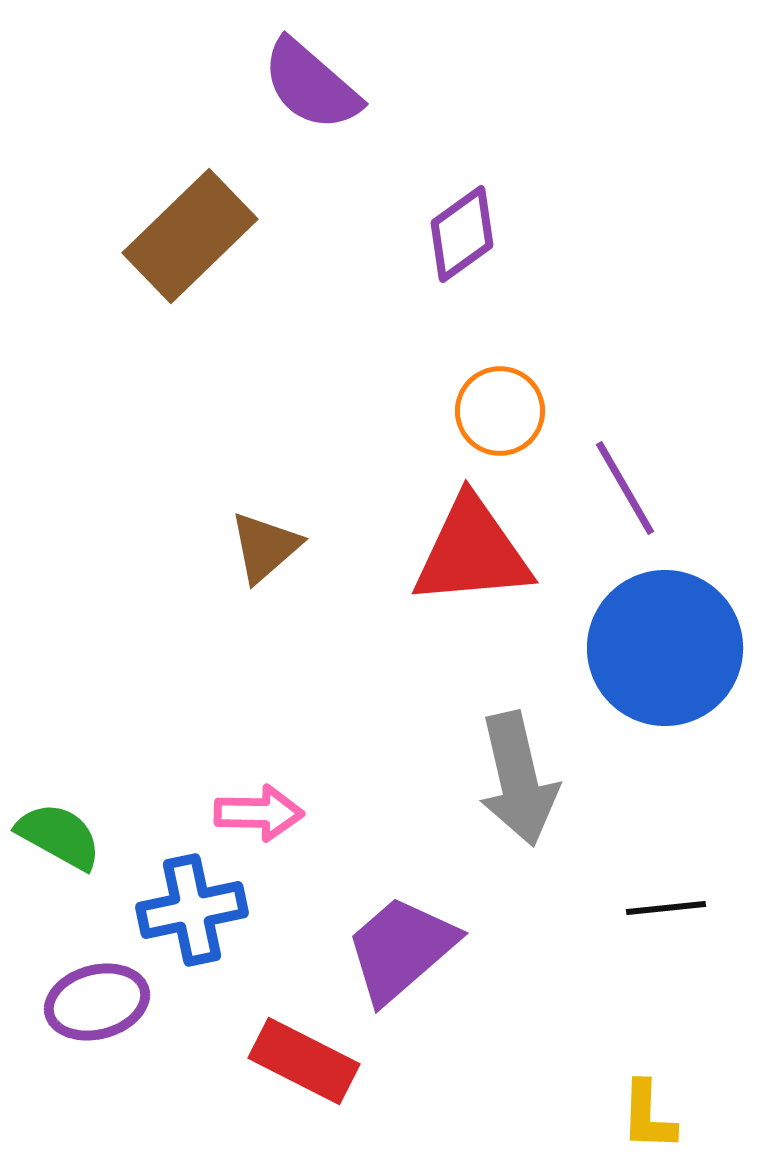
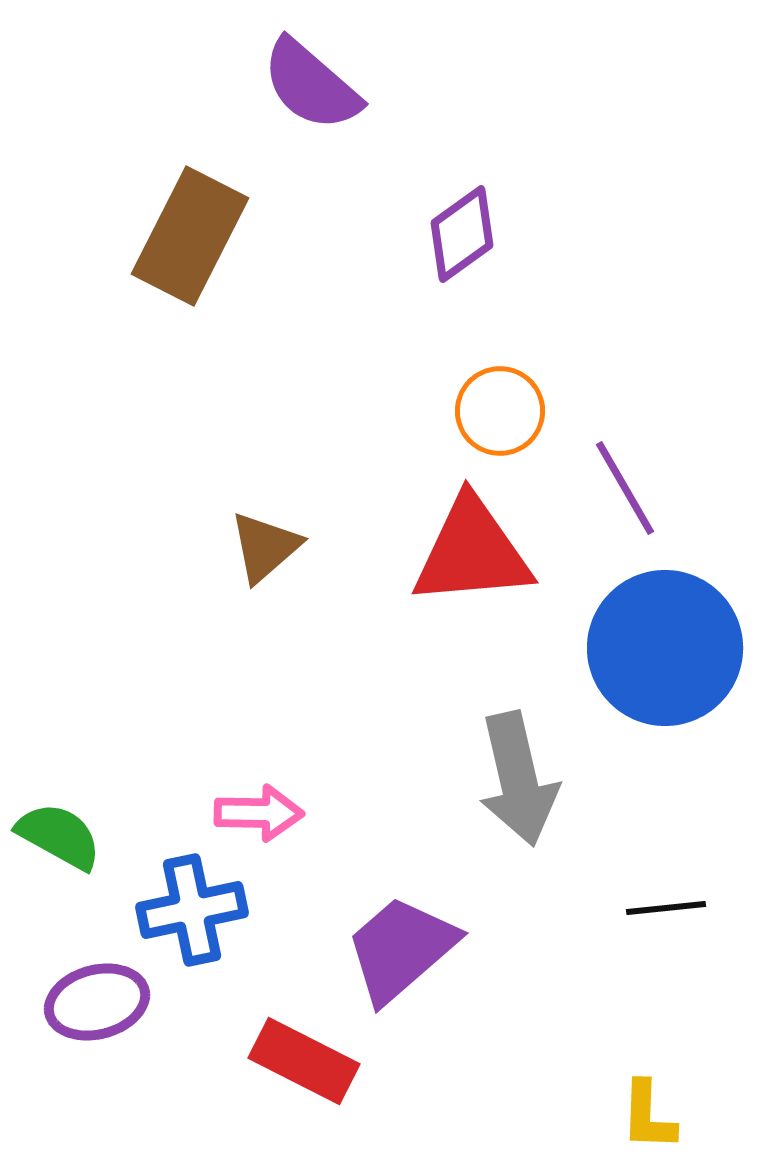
brown rectangle: rotated 19 degrees counterclockwise
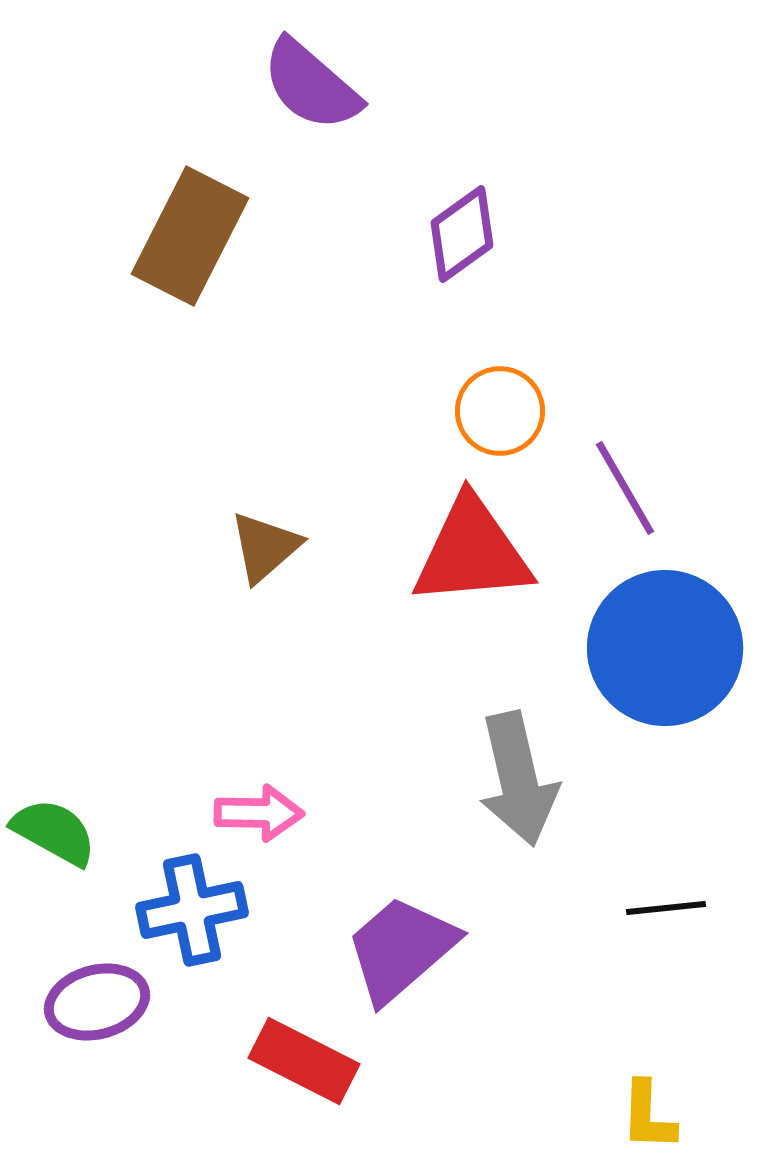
green semicircle: moved 5 px left, 4 px up
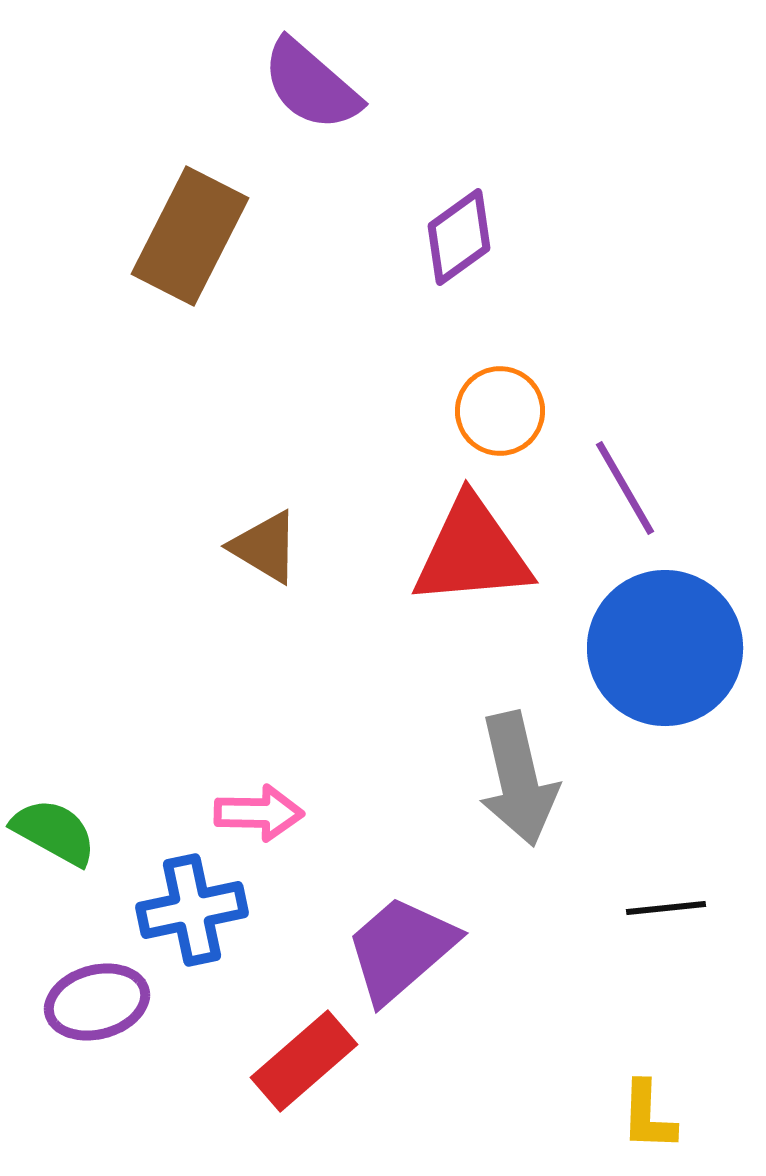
purple diamond: moved 3 px left, 3 px down
brown triangle: rotated 48 degrees counterclockwise
red rectangle: rotated 68 degrees counterclockwise
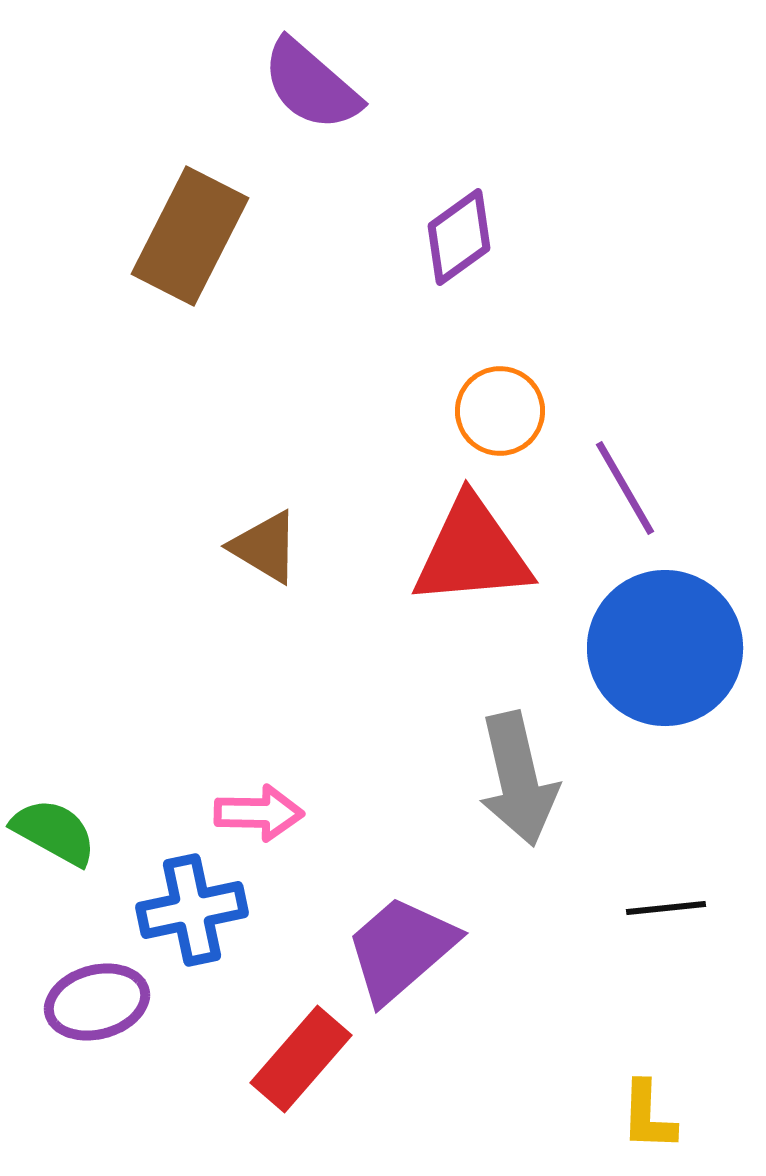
red rectangle: moved 3 px left, 2 px up; rotated 8 degrees counterclockwise
